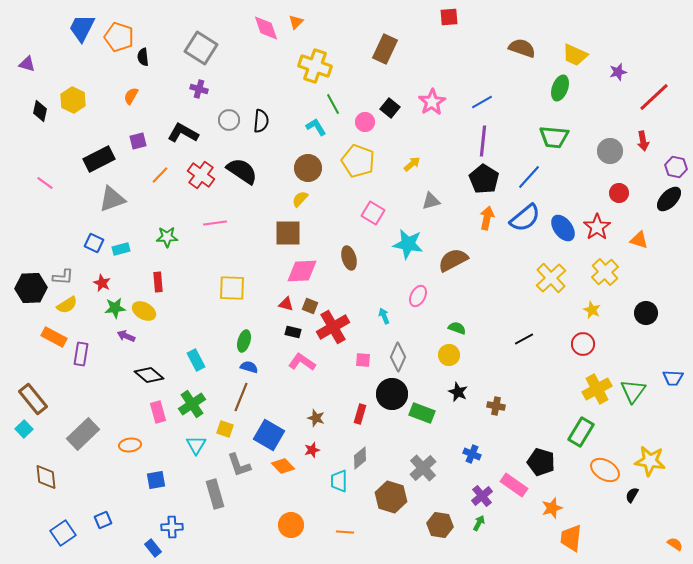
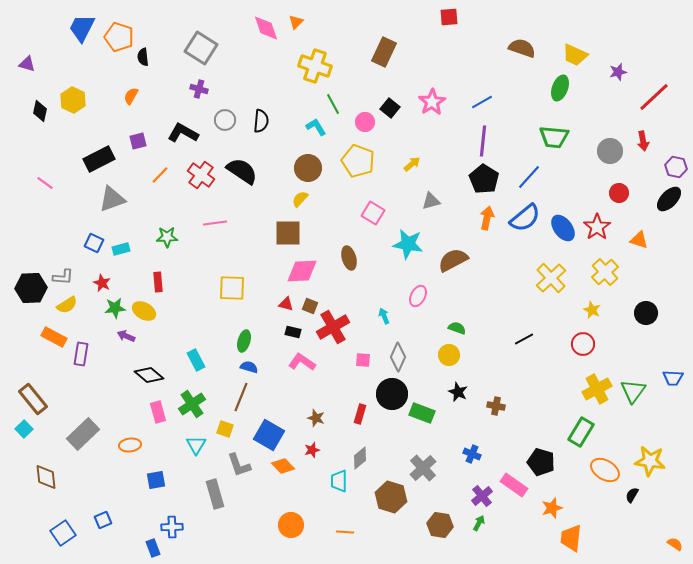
brown rectangle at (385, 49): moved 1 px left, 3 px down
gray circle at (229, 120): moved 4 px left
blue rectangle at (153, 548): rotated 18 degrees clockwise
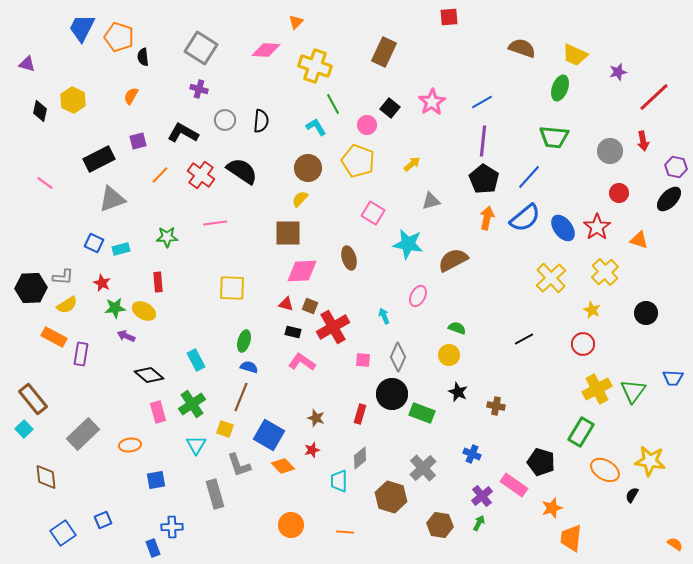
pink diamond at (266, 28): moved 22 px down; rotated 68 degrees counterclockwise
pink circle at (365, 122): moved 2 px right, 3 px down
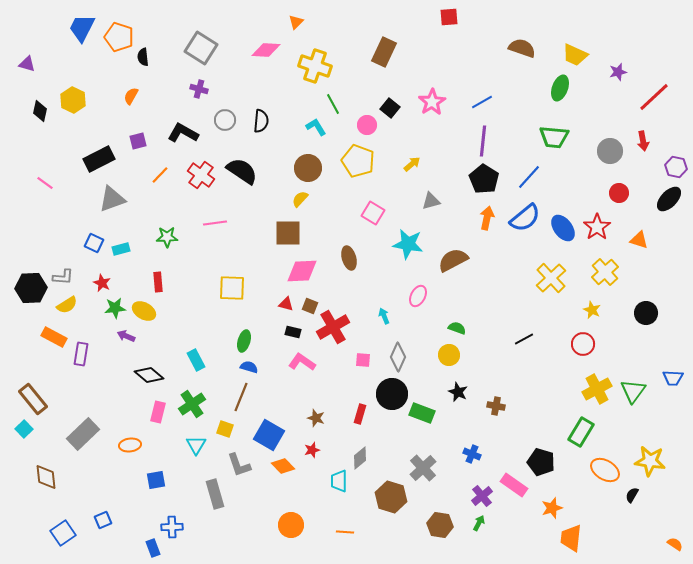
pink rectangle at (158, 412): rotated 30 degrees clockwise
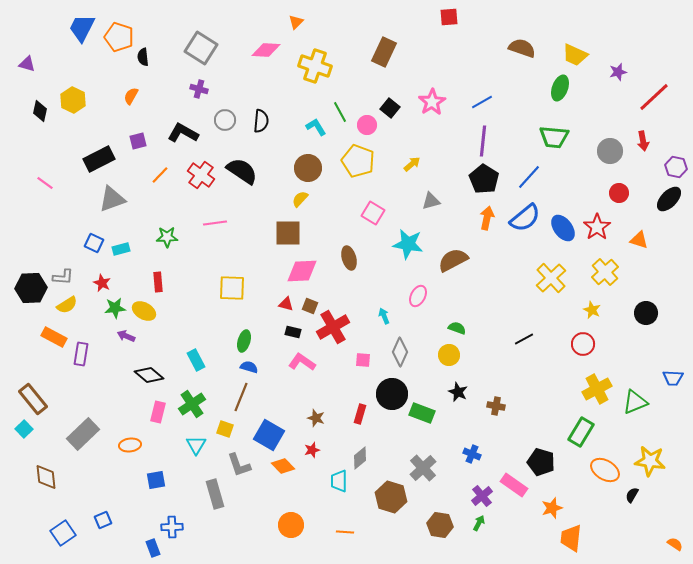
green line at (333, 104): moved 7 px right, 8 px down
gray diamond at (398, 357): moved 2 px right, 5 px up
green triangle at (633, 391): moved 2 px right, 11 px down; rotated 32 degrees clockwise
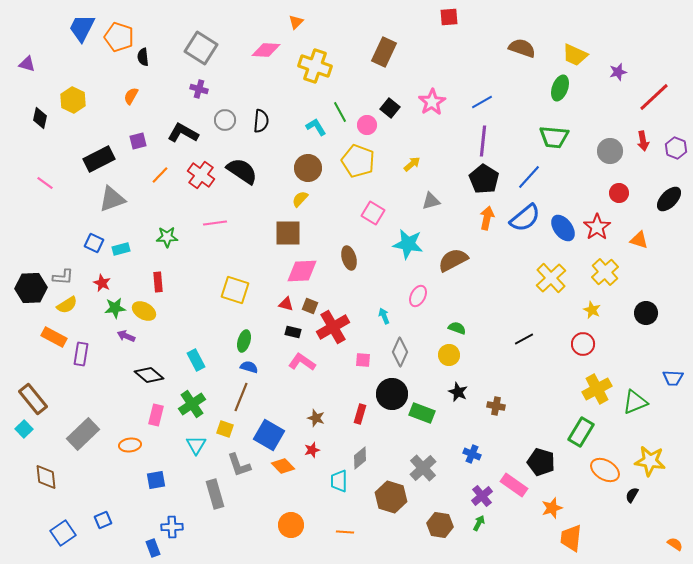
black diamond at (40, 111): moved 7 px down
purple hexagon at (676, 167): moved 19 px up; rotated 10 degrees clockwise
yellow square at (232, 288): moved 3 px right, 2 px down; rotated 16 degrees clockwise
pink rectangle at (158, 412): moved 2 px left, 3 px down
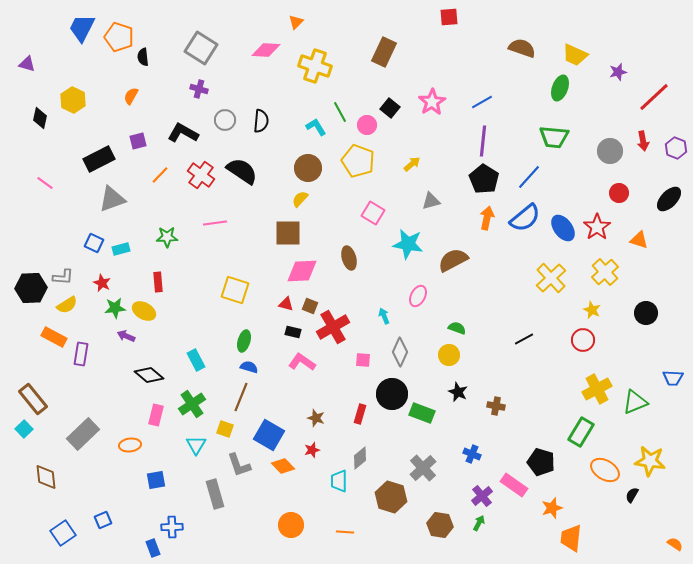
red circle at (583, 344): moved 4 px up
